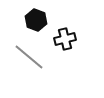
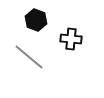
black cross: moved 6 px right; rotated 20 degrees clockwise
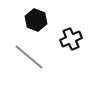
black cross: rotated 30 degrees counterclockwise
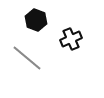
gray line: moved 2 px left, 1 px down
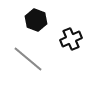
gray line: moved 1 px right, 1 px down
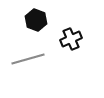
gray line: rotated 56 degrees counterclockwise
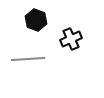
gray line: rotated 12 degrees clockwise
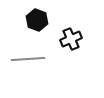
black hexagon: moved 1 px right
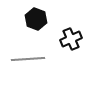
black hexagon: moved 1 px left, 1 px up
